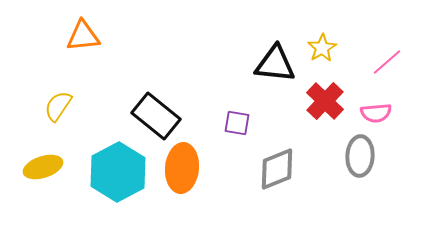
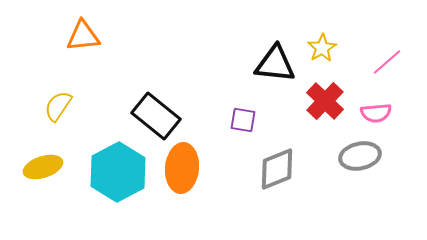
purple square: moved 6 px right, 3 px up
gray ellipse: rotated 75 degrees clockwise
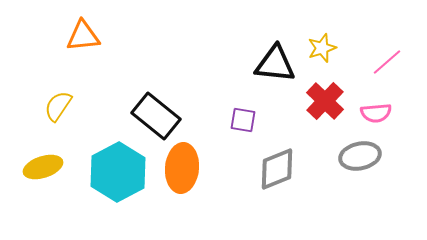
yellow star: rotated 12 degrees clockwise
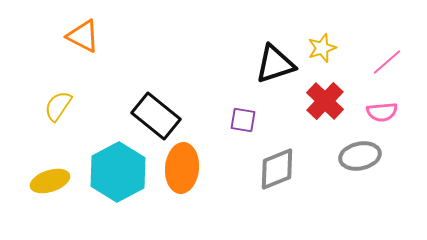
orange triangle: rotated 33 degrees clockwise
black triangle: rotated 24 degrees counterclockwise
pink semicircle: moved 6 px right, 1 px up
yellow ellipse: moved 7 px right, 14 px down
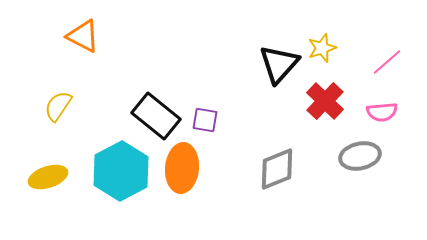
black triangle: moved 4 px right; rotated 30 degrees counterclockwise
purple square: moved 38 px left
cyan hexagon: moved 3 px right, 1 px up
yellow ellipse: moved 2 px left, 4 px up
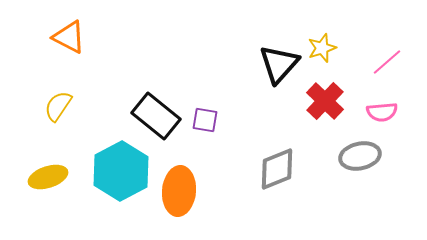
orange triangle: moved 14 px left, 1 px down
orange ellipse: moved 3 px left, 23 px down
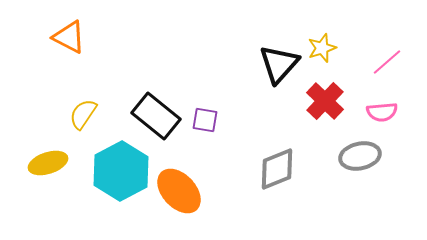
yellow semicircle: moved 25 px right, 8 px down
yellow ellipse: moved 14 px up
orange ellipse: rotated 48 degrees counterclockwise
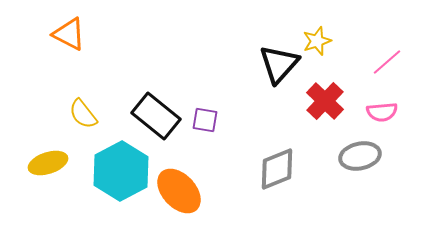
orange triangle: moved 3 px up
yellow star: moved 5 px left, 7 px up
yellow semicircle: rotated 72 degrees counterclockwise
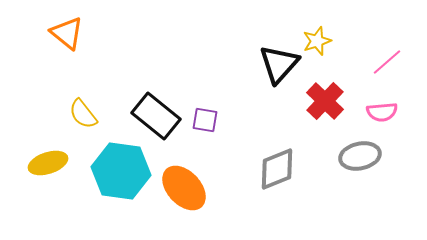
orange triangle: moved 2 px left, 1 px up; rotated 12 degrees clockwise
cyan hexagon: rotated 24 degrees counterclockwise
orange ellipse: moved 5 px right, 3 px up
